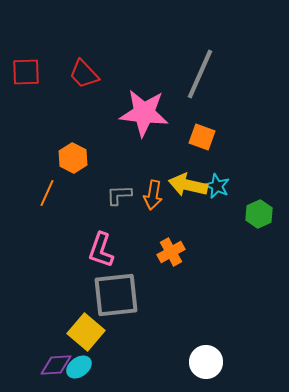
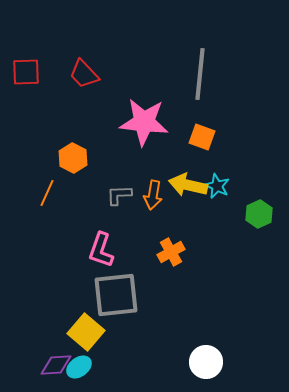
gray line: rotated 18 degrees counterclockwise
pink star: moved 9 px down
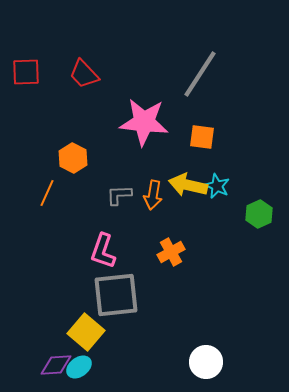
gray line: rotated 27 degrees clockwise
orange square: rotated 12 degrees counterclockwise
pink L-shape: moved 2 px right, 1 px down
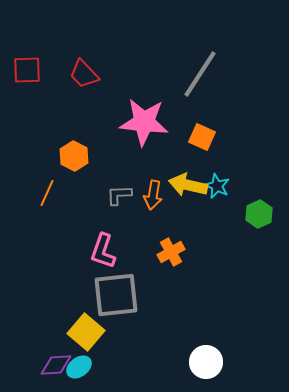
red square: moved 1 px right, 2 px up
orange square: rotated 16 degrees clockwise
orange hexagon: moved 1 px right, 2 px up
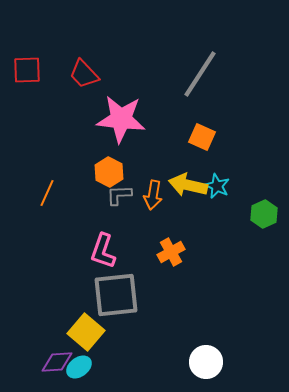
pink star: moved 23 px left, 3 px up
orange hexagon: moved 35 px right, 16 px down
green hexagon: moved 5 px right
purple diamond: moved 1 px right, 3 px up
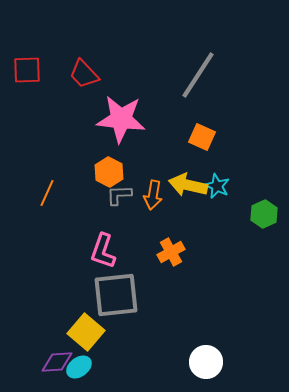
gray line: moved 2 px left, 1 px down
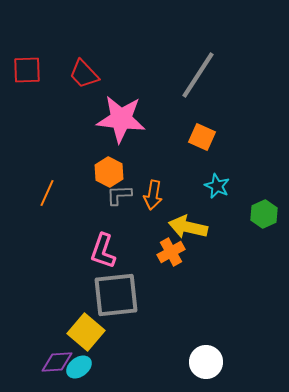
yellow arrow: moved 42 px down
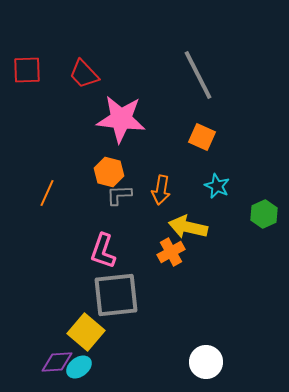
gray line: rotated 60 degrees counterclockwise
orange hexagon: rotated 12 degrees counterclockwise
orange arrow: moved 8 px right, 5 px up
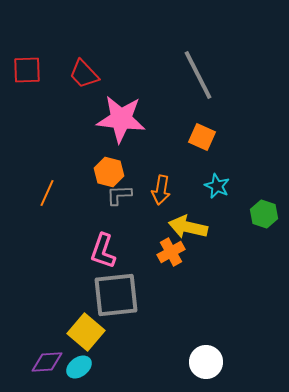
green hexagon: rotated 16 degrees counterclockwise
purple diamond: moved 10 px left
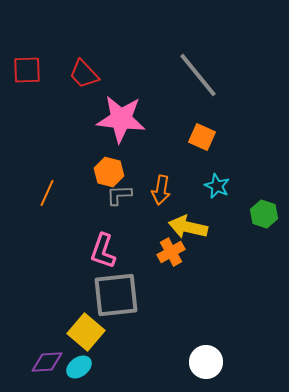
gray line: rotated 12 degrees counterclockwise
